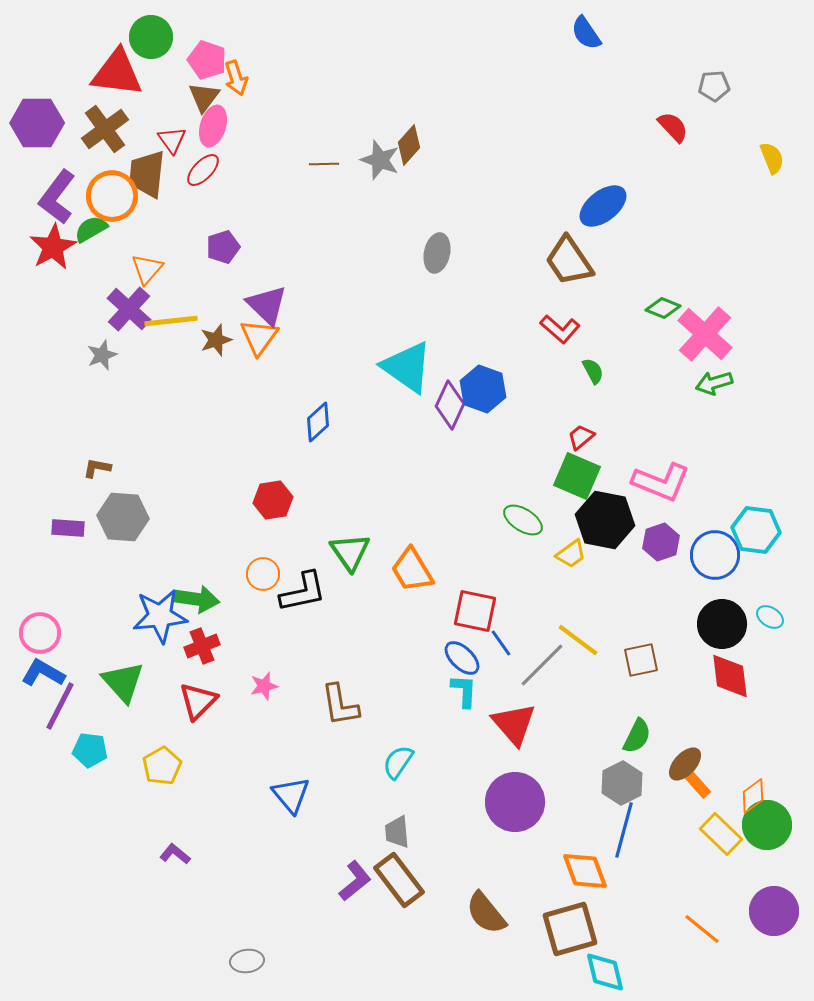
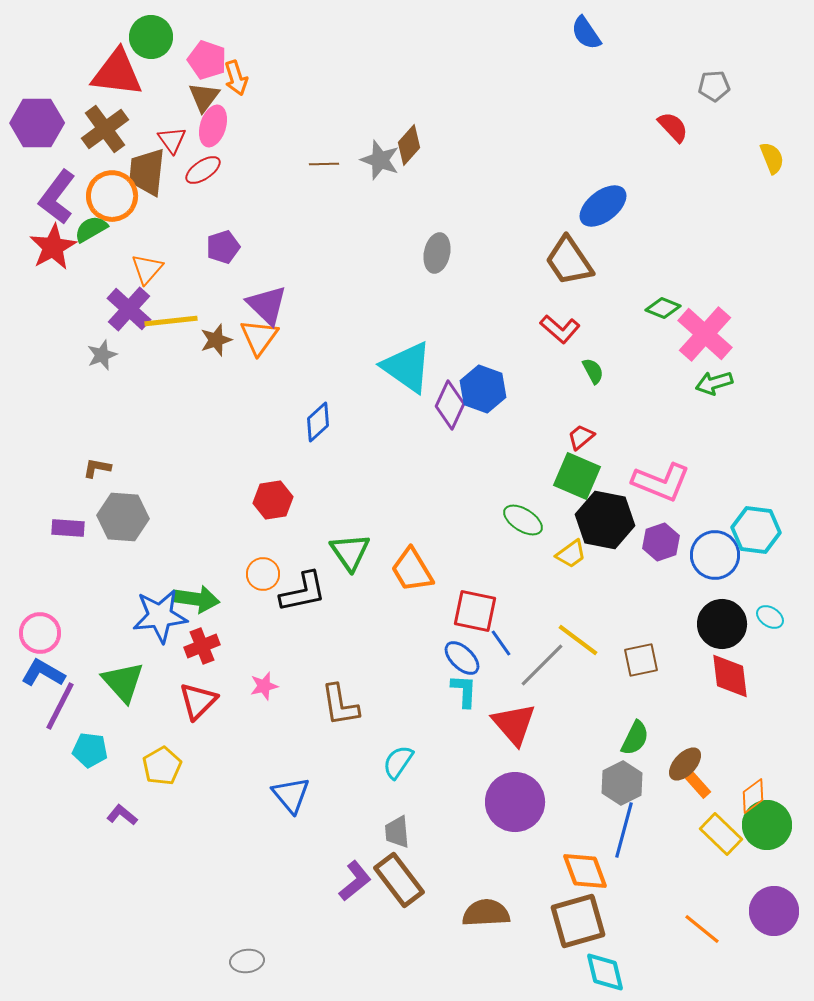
red ellipse at (203, 170): rotated 12 degrees clockwise
brown trapezoid at (147, 174): moved 2 px up
green semicircle at (637, 736): moved 2 px left, 2 px down
purple L-shape at (175, 854): moved 53 px left, 39 px up
brown semicircle at (486, 913): rotated 126 degrees clockwise
brown square at (570, 929): moved 8 px right, 8 px up
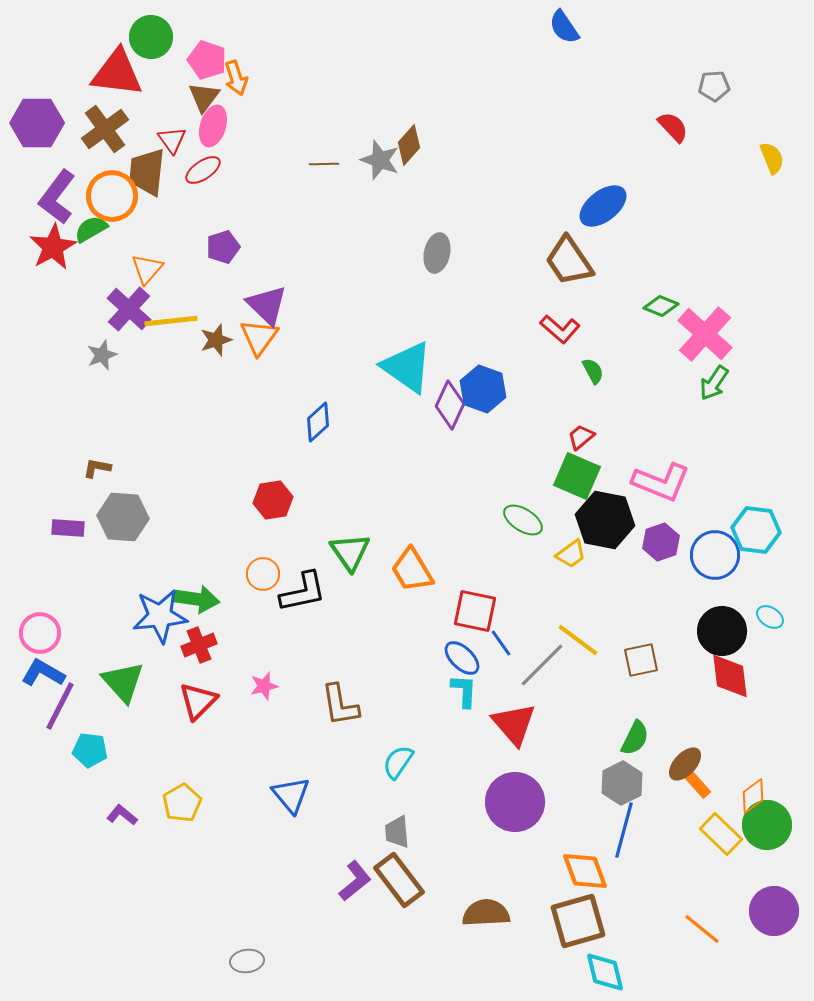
blue semicircle at (586, 33): moved 22 px left, 6 px up
green diamond at (663, 308): moved 2 px left, 2 px up
green arrow at (714, 383): rotated 39 degrees counterclockwise
black circle at (722, 624): moved 7 px down
red cross at (202, 646): moved 3 px left, 1 px up
yellow pentagon at (162, 766): moved 20 px right, 37 px down
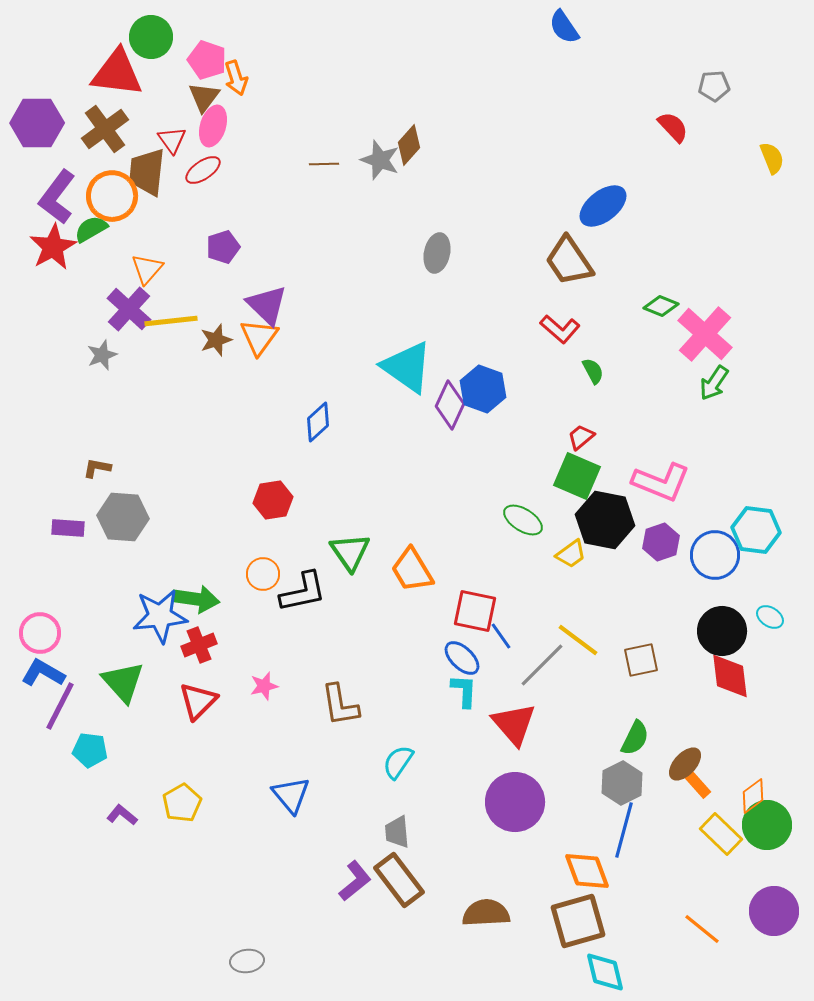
blue line at (501, 643): moved 7 px up
orange diamond at (585, 871): moved 2 px right
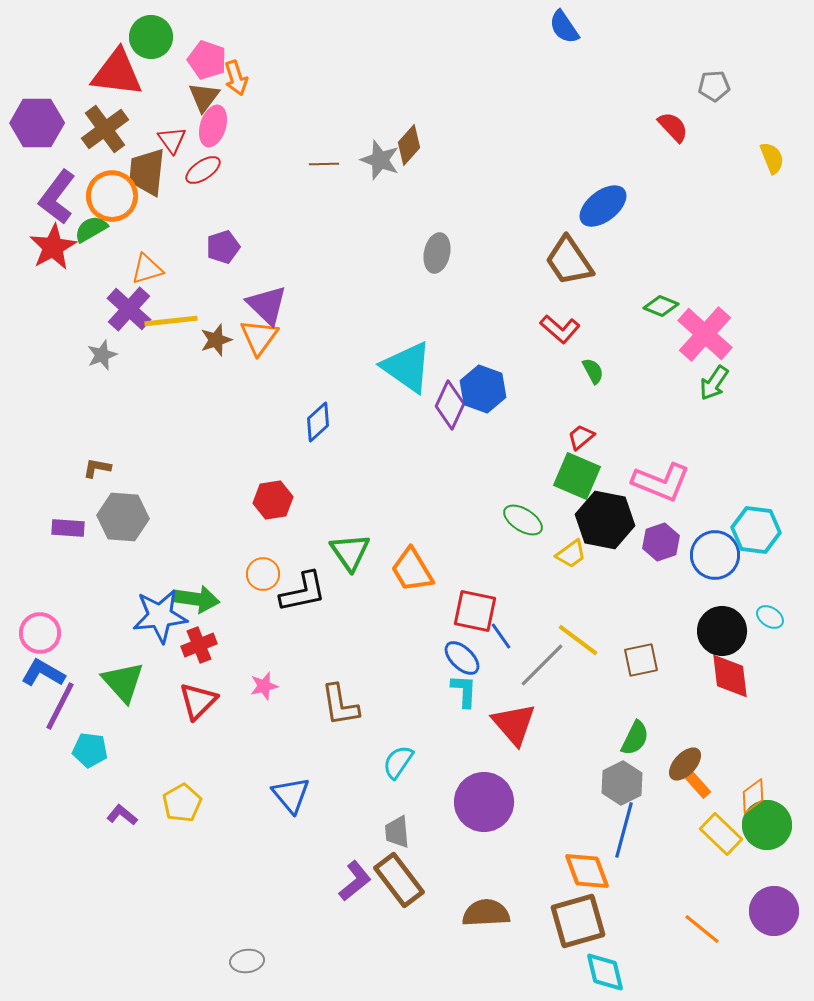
orange triangle at (147, 269): rotated 32 degrees clockwise
purple circle at (515, 802): moved 31 px left
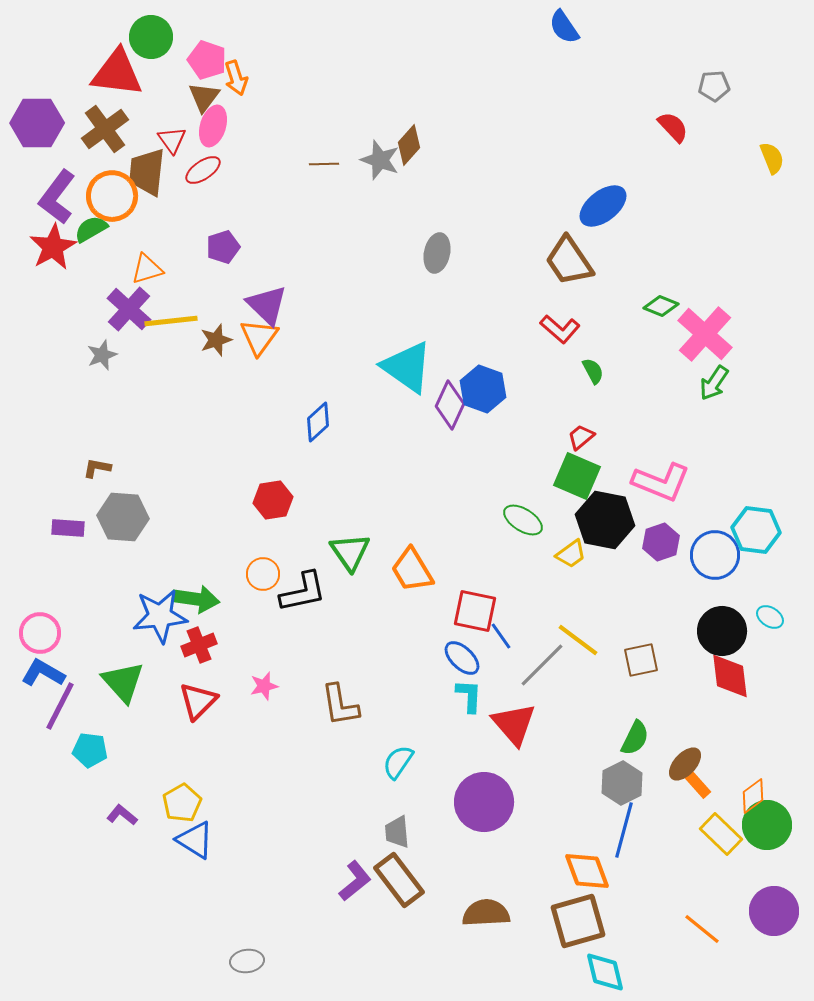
cyan L-shape at (464, 691): moved 5 px right, 5 px down
blue triangle at (291, 795): moved 96 px left, 45 px down; rotated 18 degrees counterclockwise
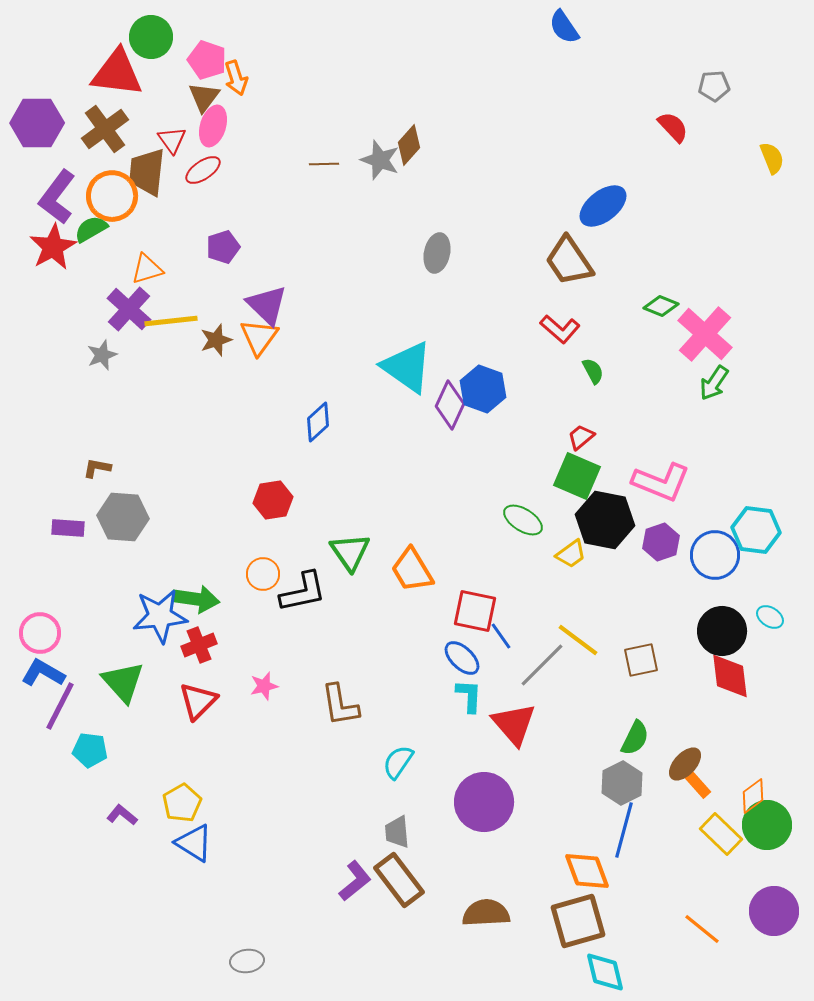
blue triangle at (195, 840): moved 1 px left, 3 px down
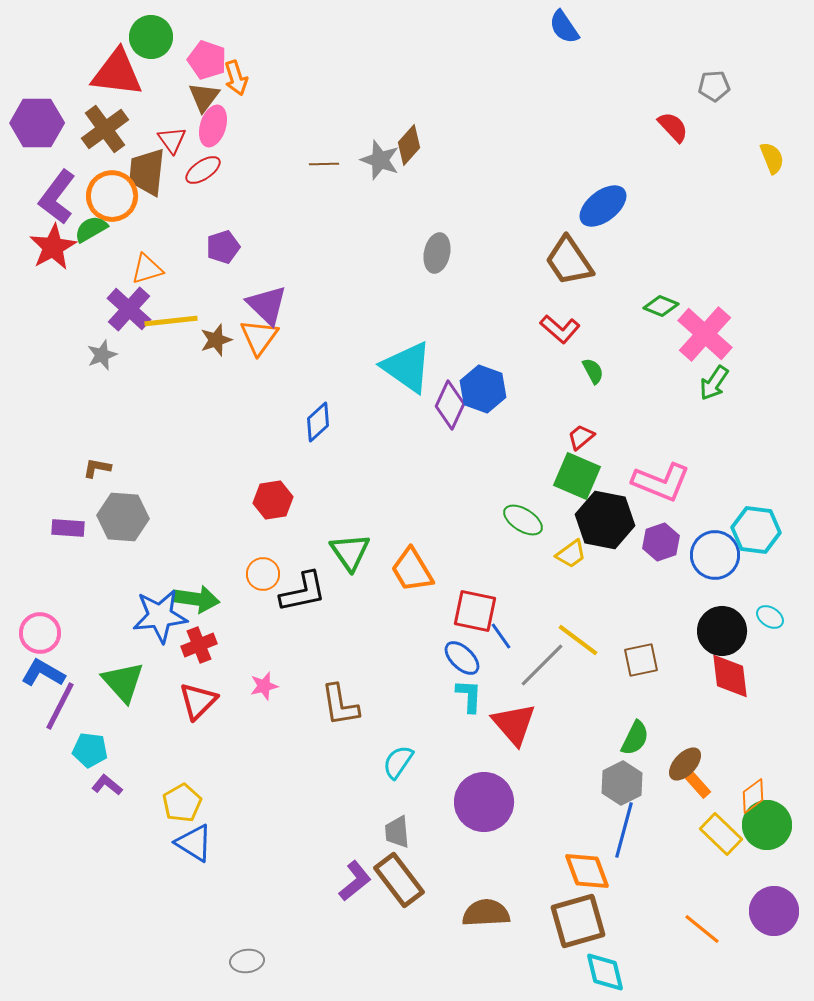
purple L-shape at (122, 815): moved 15 px left, 30 px up
